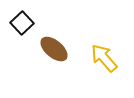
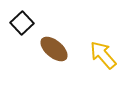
yellow arrow: moved 1 px left, 3 px up
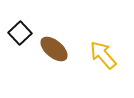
black square: moved 2 px left, 10 px down
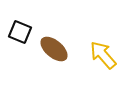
black square: moved 1 px up; rotated 25 degrees counterclockwise
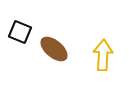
yellow arrow: rotated 44 degrees clockwise
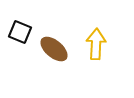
yellow arrow: moved 7 px left, 11 px up
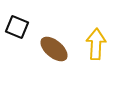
black square: moved 3 px left, 5 px up
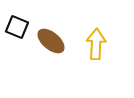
brown ellipse: moved 3 px left, 8 px up
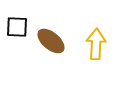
black square: rotated 20 degrees counterclockwise
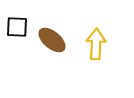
brown ellipse: moved 1 px right, 1 px up
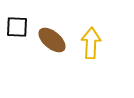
yellow arrow: moved 5 px left, 1 px up
